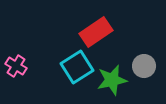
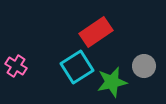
green star: moved 2 px down
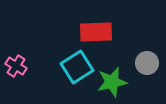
red rectangle: rotated 32 degrees clockwise
gray circle: moved 3 px right, 3 px up
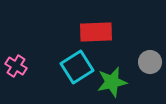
gray circle: moved 3 px right, 1 px up
